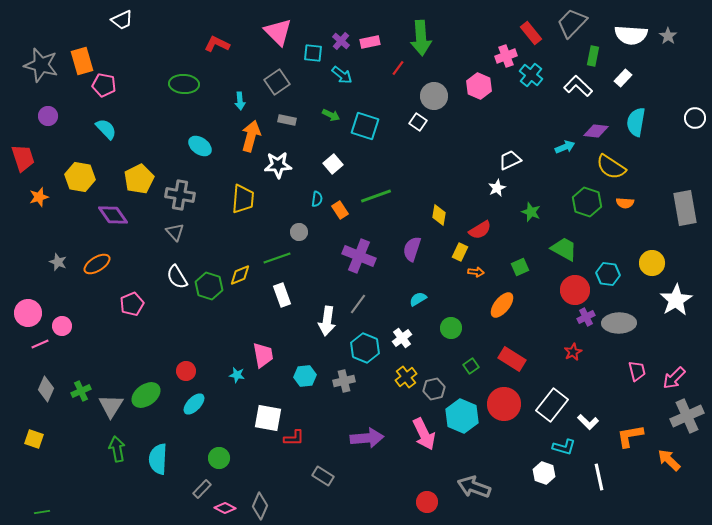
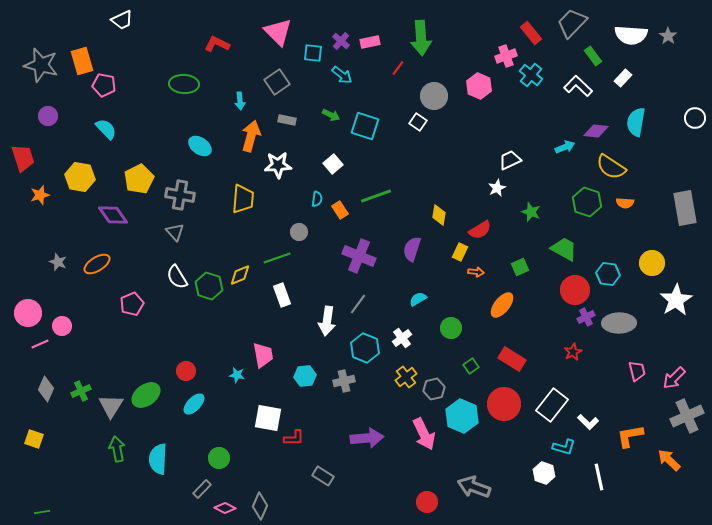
green rectangle at (593, 56): rotated 48 degrees counterclockwise
orange star at (39, 197): moved 1 px right, 2 px up
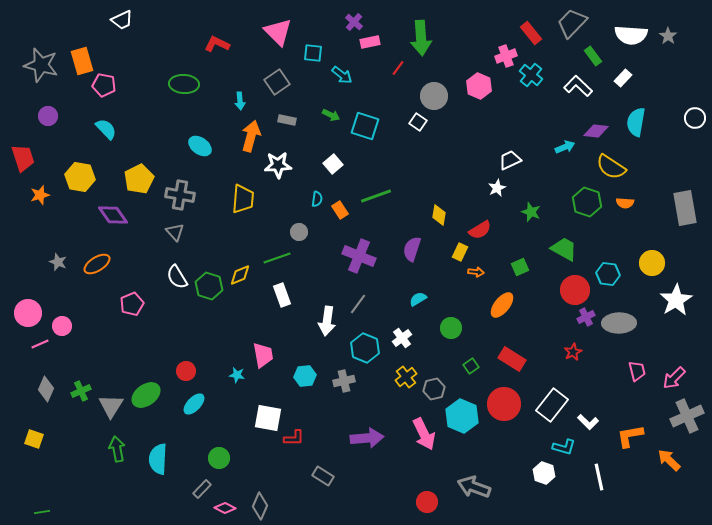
purple cross at (341, 41): moved 13 px right, 19 px up
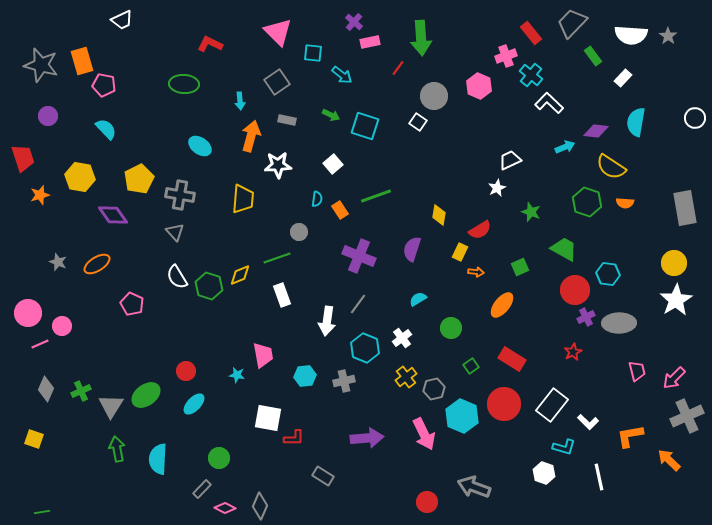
red L-shape at (217, 44): moved 7 px left
white L-shape at (578, 86): moved 29 px left, 17 px down
yellow circle at (652, 263): moved 22 px right
pink pentagon at (132, 304): rotated 25 degrees counterclockwise
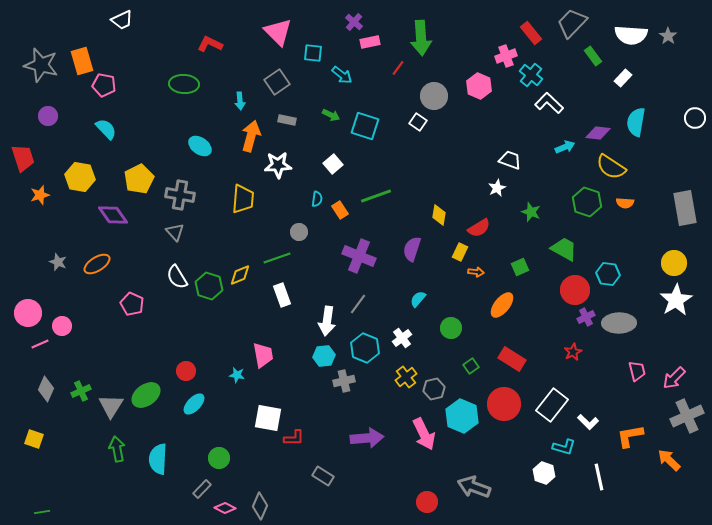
purple diamond at (596, 131): moved 2 px right, 2 px down
white trapezoid at (510, 160): rotated 45 degrees clockwise
red semicircle at (480, 230): moved 1 px left, 2 px up
cyan semicircle at (418, 299): rotated 18 degrees counterclockwise
cyan hexagon at (305, 376): moved 19 px right, 20 px up
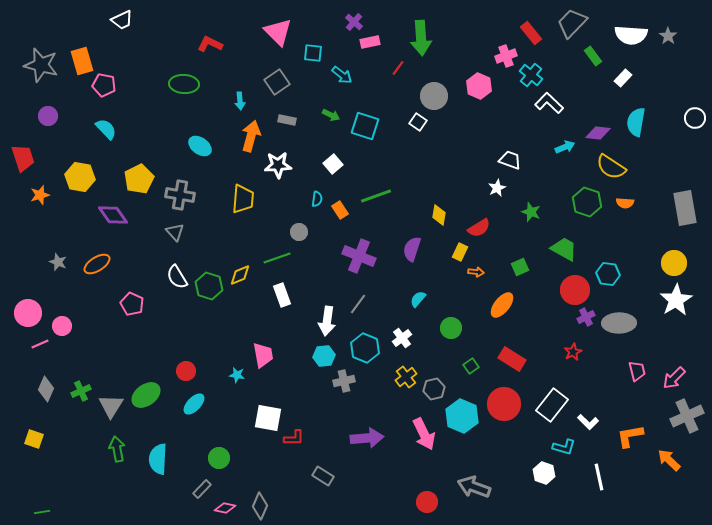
pink diamond at (225, 508): rotated 15 degrees counterclockwise
